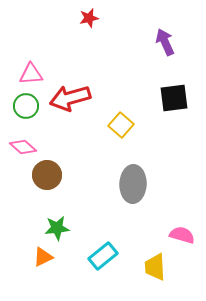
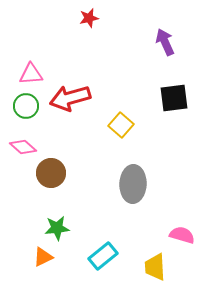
brown circle: moved 4 px right, 2 px up
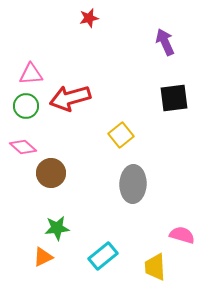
yellow square: moved 10 px down; rotated 10 degrees clockwise
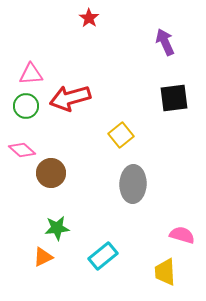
red star: rotated 24 degrees counterclockwise
pink diamond: moved 1 px left, 3 px down
yellow trapezoid: moved 10 px right, 5 px down
